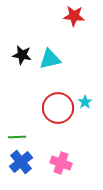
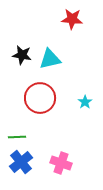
red star: moved 2 px left, 3 px down
red circle: moved 18 px left, 10 px up
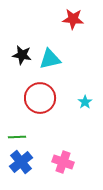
red star: moved 1 px right
pink cross: moved 2 px right, 1 px up
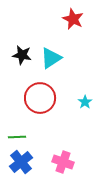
red star: rotated 20 degrees clockwise
cyan triangle: moved 1 px right, 1 px up; rotated 20 degrees counterclockwise
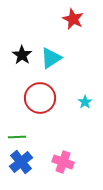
black star: rotated 24 degrees clockwise
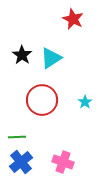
red circle: moved 2 px right, 2 px down
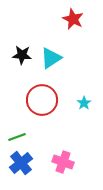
black star: rotated 30 degrees counterclockwise
cyan star: moved 1 px left, 1 px down
green line: rotated 18 degrees counterclockwise
blue cross: moved 1 px down
